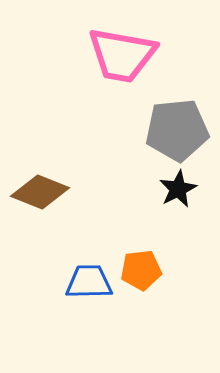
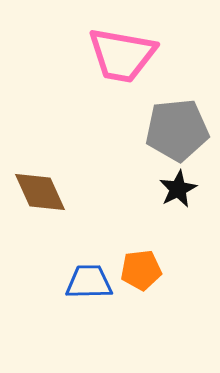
brown diamond: rotated 44 degrees clockwise
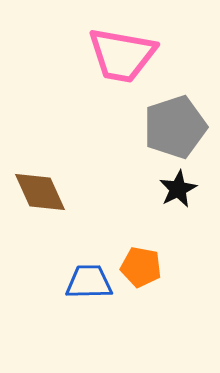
gray pentagon: moved 2 px left, 3 px up; rotated 12 degrees counterclockwise
orange pentagon: moved 3 px up; rotated 18 degrees clockwise
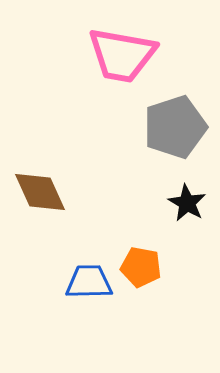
black star: moved 9 px right, 14 px down; rotated 15 degrees counterclockwise
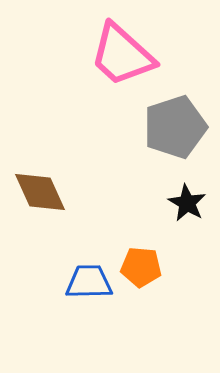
pink trapezoid: rotated 32 degrees clockwise
orange pentagon: rotated 6 degrees counterclockwise
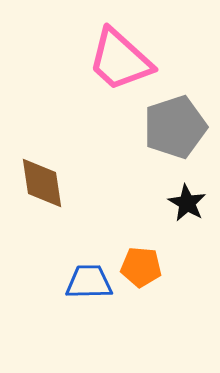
pink trapezoid: moved 2 px left, 5 px down
brown diamond: moved 2 px right, 9 px up; rotated 16 degrees clockwise
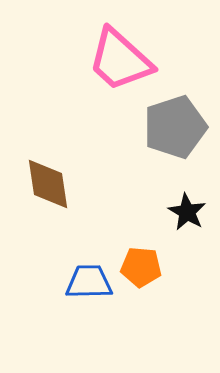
brown diamond: moved 6 px right, 1 px down
black star: moved 9 px down
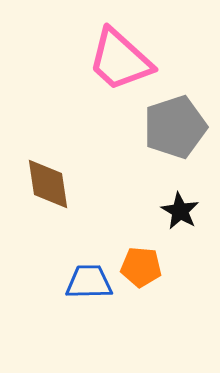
black star: moved 7 px left, 1 px up
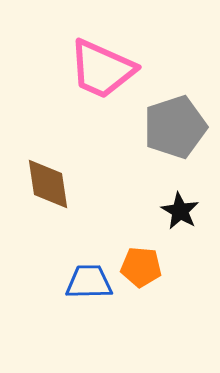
pink trapezoid: moved 18 px left, 9 px down; rotated 18 degrees counterclockwise
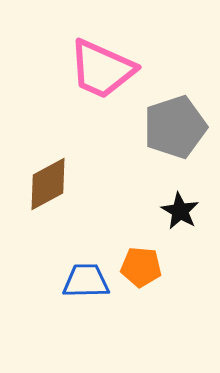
brown diamond: rotated 70 degrees clockwise
blue trapezoid: moved 3 px left, 1 px up
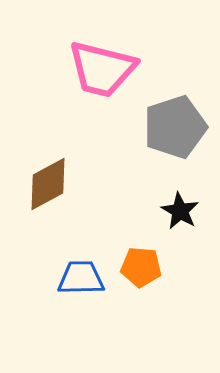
pink trapezoid: rotated 10 degrees counterclockwise
blue trapezoid: moved 5 px left, 3 px up
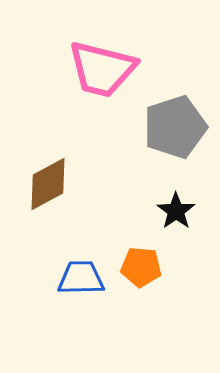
black star: moved 4 px left; rotated 6 degrees clockwise
